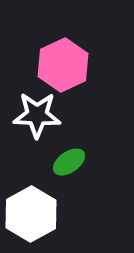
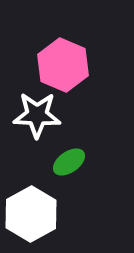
pink hexagon: rotated 12 degrees counterclockwise
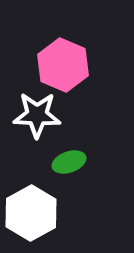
green ellipse: rotated 16 degrees clockwise
white hexagon: moved 1 px up
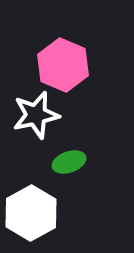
white star: moved 1 px left; rotated 15 degrees counterclockwise
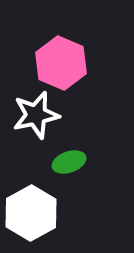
pink hexagon: moved 2 px left, 2 px up
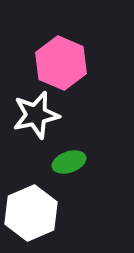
white hexagon: rotated 6 degrees clockwise
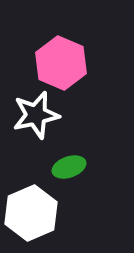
green ellipse: moved 5 px down
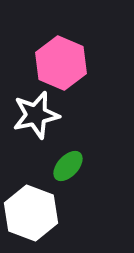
green ellipse: moved 1 px left, 1 px up; rotated 28 degrees counterclockwise
white hexagon: rotated 16 degrees counterclockwise
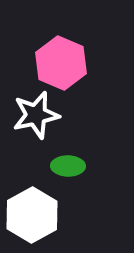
green ellipse: rotated 48 degrees clockwise
white hexagon: moved 1 px right, 2 px down; rotated 10 degrees clockwise
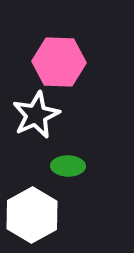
pink hexagon: moved 2 px left, 1 px up; rotated 21 degrees counterclockwise
white star: rotated 12 degrees counterclockwise
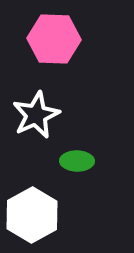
pink hexagon: moved 5 px left, 23 px up
green ellipse: moved 9 px right, 5 px up
